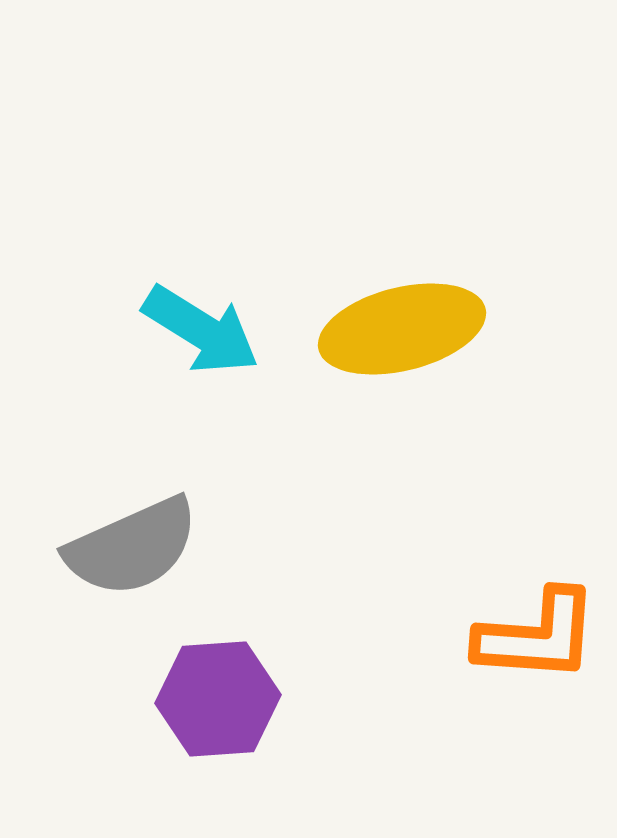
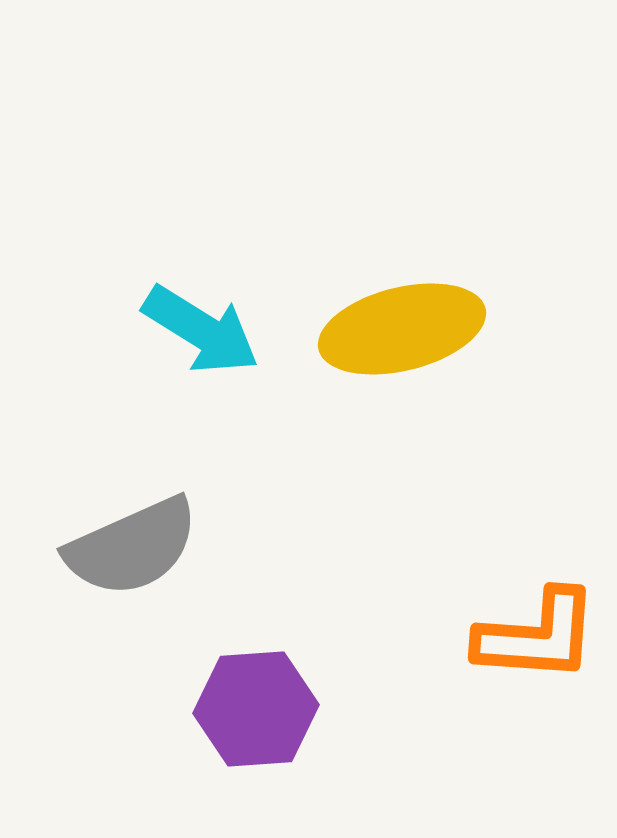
purple hexagon: moved 38 px right, 10 px down
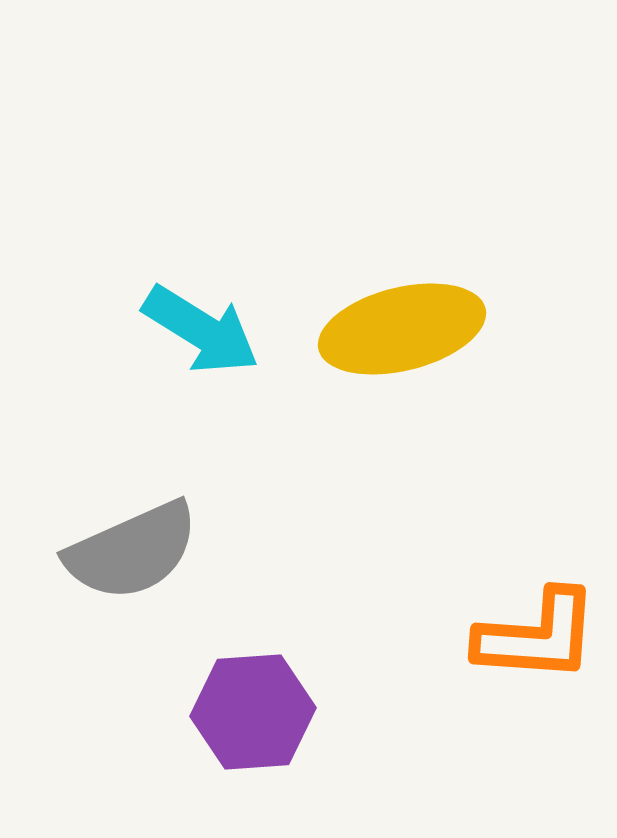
gray semicircle: moved 4 px down
purple hexagon: moved 3 px left, 3 px down
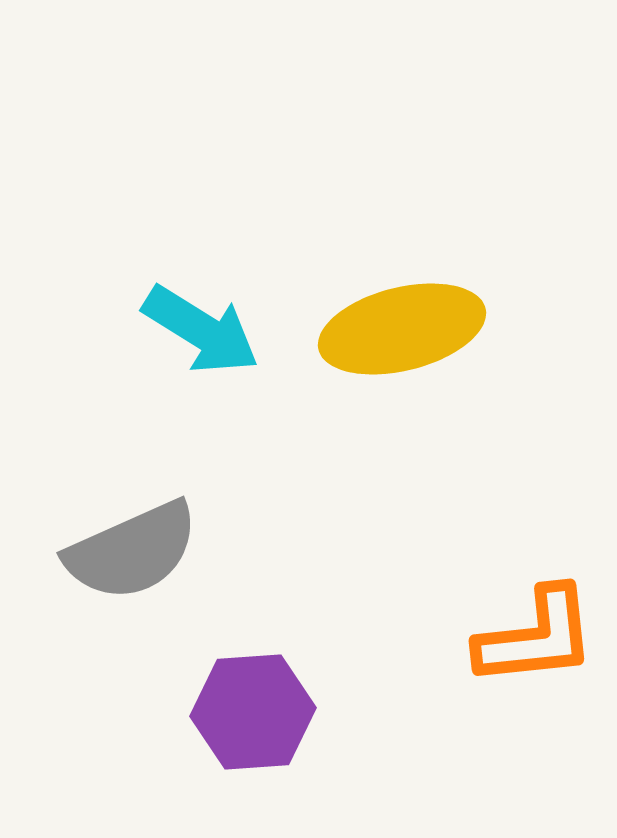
orange L-shape: moved 1 px left, 1 px down; rotated 10 degrees counterclockwise
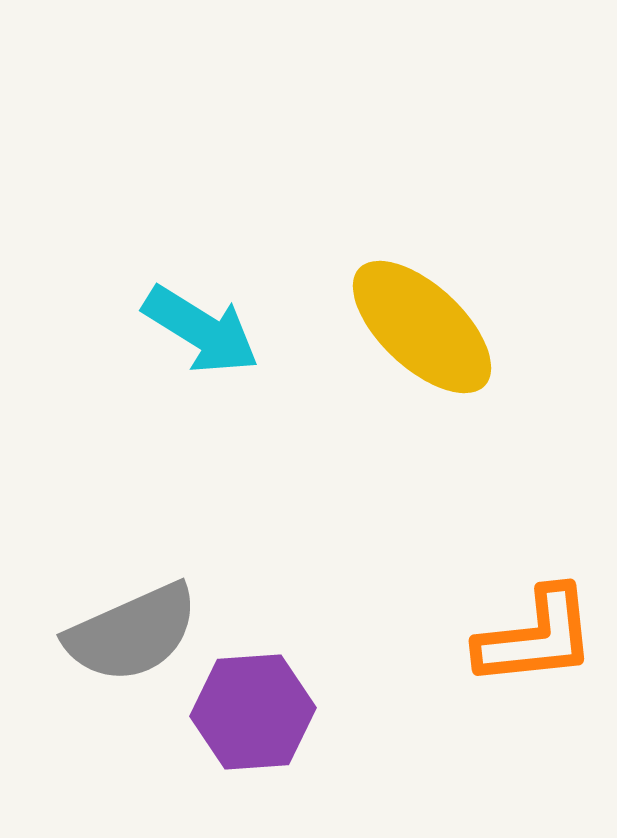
yellow ellipse: moved 20 px right, 2 px up; rotated 57 degrees clockwise
gray semicircle: moved 82 px down
